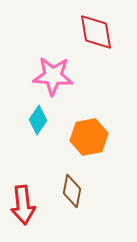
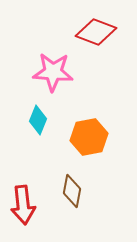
red diamond: rotated 60 degrees counterclockwise
pink star: moved 4 px up
cyan diamond: rotated 12 degrees counterclockwise
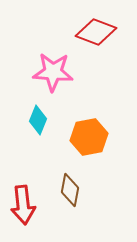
brown diamond: moved 2 px left, 1 px up
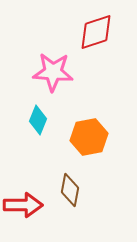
red diamond: rotated 39 degrees counterclockwise
red arrow: rotated 84 degrees counterclockwise
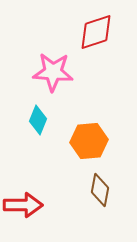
orange hexagon: moved 4 px down; rotated 6 degrees clockwise
brown diamond: moved 30 px right
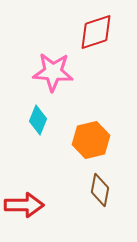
orange hexagon: moved 2 px right, 1 px up; rotated 9 degrees counterclockwise
red arrow: moved 1 px right
